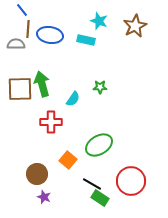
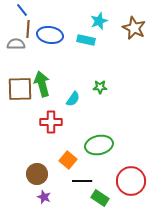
cyan star: rotated 30 degrees clockwise
brown star: moved 1 px left, 2 px down; rotated 20 degrees counterclockwise
green ellipse: rotated 20 degrees clockwise
black line: moved 10 px left, 3 px up; rotated 30 degrees counterclockwise
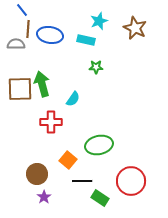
brown star: moved 1 px right
green star: moved 4 px left, 20 px up
purple star: rotated 16 degrees clockwise
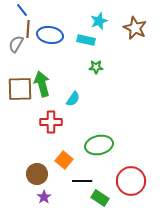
gray semicircle: rotated 60 degrees counterclockwise
orange square: moved 4 px left
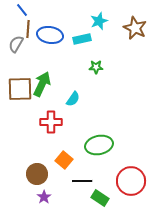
cyan rectangle: moved 4 px left, 1 px up; rotated 24 degrees counterclockwise
green arrow: rotated 40 degrees clockwise
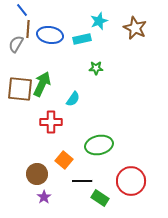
green star: moved 1 px down
brown square: rotated 8 degrees clockwise
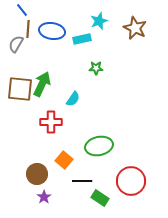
blue ellipse: moved 2 px right, 4 px up
green ellipse: moved 1 px down
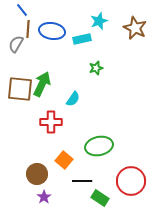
green star: rotated 16 degrees counterclockwise
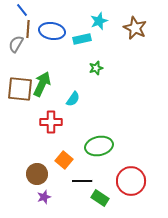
purple star: rotated 16 degrees clockwise
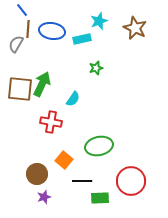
red cross: rotated 10 degrees clockwise
green rectangle: rotated 36 degrees counterclockwise
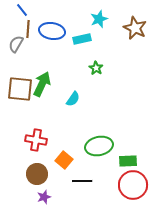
cyan star: moved 2 px up
green star: rotated 24 degrees counterclockwise
red cross: moved 15 px left, 18 px down
red circle: moved 2 px right, 4 px down
green rectangle: moved 28 px right, 37 px up
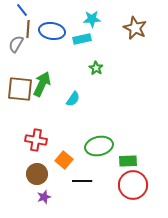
cyan star: moved 7 px left; rotated 18 degrees clockwise
